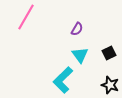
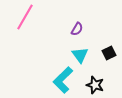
pink line: moved 1 px left
black star: moved 15 px left
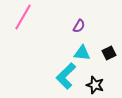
pink line: moved 2 px left
purple semicircle: moved 2 px right, 3 px up
cyan triangle: moved 2 px right, 2 px up; rotated 48 degrees counterclockwise
cyan L-shape: moved 3 px right, 4 px up
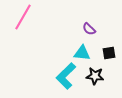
purple semicircle: moved 10 px right, 3 px down; rotated 104 degrees clockwise
black square: rotated 16 degrees clockwise
black star: moved 9 px up; rotated 12 degrees counterclockwise
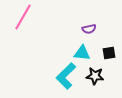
purple semicircle: rotated 56 degrees counterclockwise
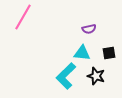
black star: moved 1 px right; rotated 12 degrees clockwise
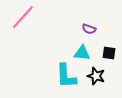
pink line: rotated 12 degrees clockwise
purple semicircle: rotated 32 degrees clockwise
black square: rotated 16 degrees clockwise
cyan L-shape: rotated 48 degrees counterclockwise
